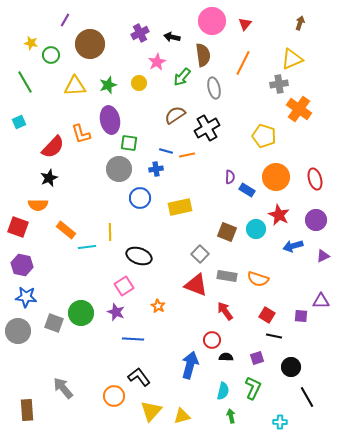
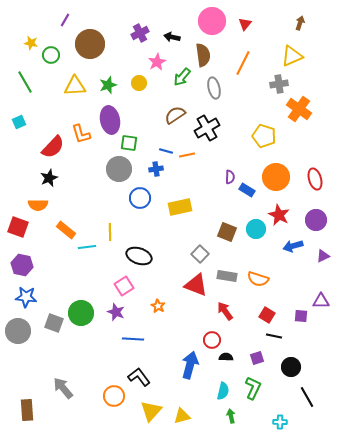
yellow triangle at (292, 59): moved 3 px up
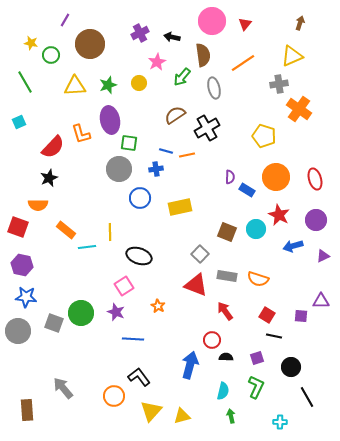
orange line at (243, 63): rotated 30 degrees clockwise
green L-shape at (253, 388): moved 3 px right, 1 px up
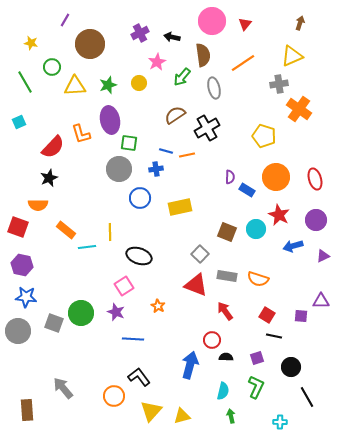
green circle at (51, 55): moved 1 px right, 12 px down
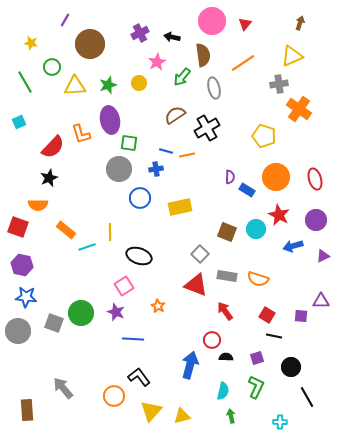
cyan line at (87, 247): rotated 12 degrees counterclockwise
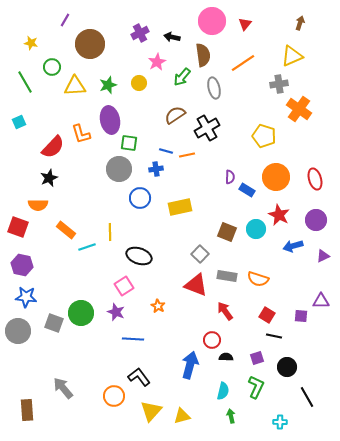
black circle at (291, 367): moved 4 px left
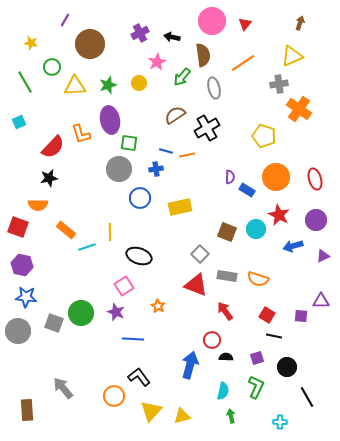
black star at (49, 178): rotated 12 degrees clockwise
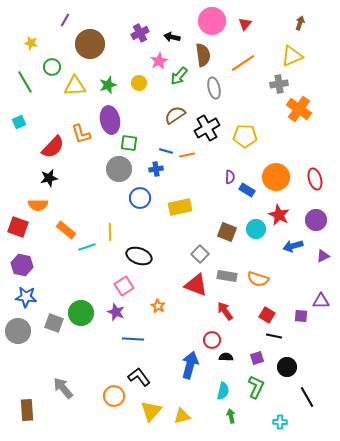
pink star at (157, 62): moved 2 px right, 1 px up
green arrow at (182, 77): moved 3 px left, 1 px up
yellow pentagon at (264, 136): moved 19 px left; rotated 15 degrees counterclockwise
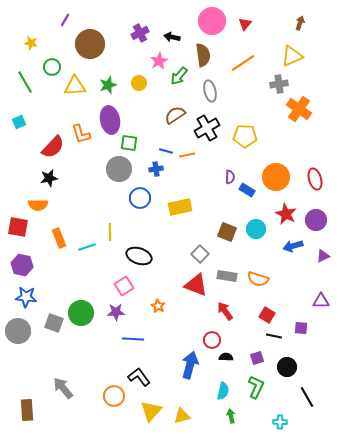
gray ellipse at (214, 88): moved 4 px left, 3 px down
red star at (279, 215): moved 7 px right, 1 px up
red square at (18, 227): rotated 10 degrees counterclockwise
orange rectangle at (66, 230): moved 7 px left, 8 px down; rotated 30 degrees clockwise
purple star at (116, 312): rotated 24 degrees counterclockwise
purple square at (301, 316): moved 12 px down
